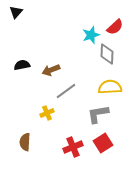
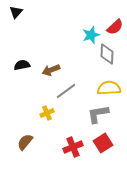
yellow semicircle: moved 1 px left, 1 px down
brown semicircle: rotated 36 degrees clockwise
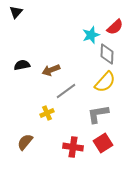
yellow semicircle: moved 4 px left, 6 px up; rotated 135 degrees clockwise
red cross: rotated 30 degrees clockwise
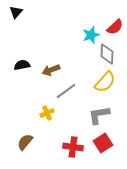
gray L-shape: moved 1 px right, 1 px down
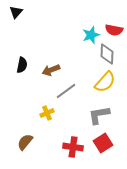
red semicircle: moved 1 px left, 3 px down; rotated 54 degrees clockwise
black semicircle: rotated 112 degrees clockwise
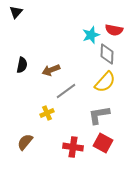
red square: rotated 30 degrees counterclockwise
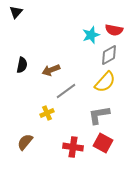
gray diamond: moved 2 px right, 1 px down; rotated 60 degrees clockwise
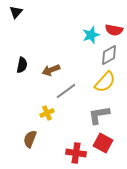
brown semicircle: moved 5 px right, 3 px up; rotated 18 degrees counterclockwise
red cross: moved 3 px right, 6 px down
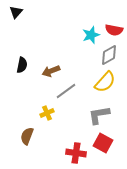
brown arrow: moved 1 px down
brown semicircle: moved 3 px left, 3 px up
